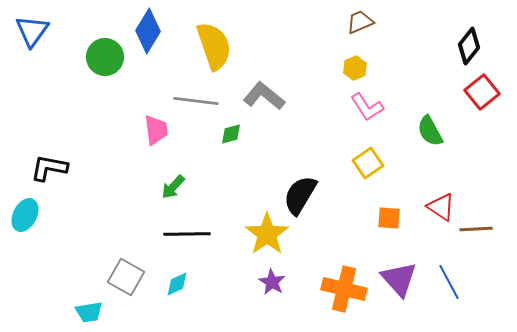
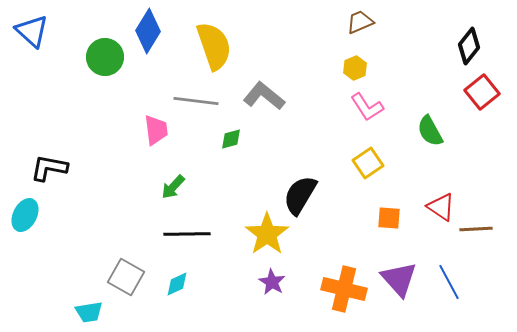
blue triangle: rotated 24 degrees counterclockwise
green diamond: moved 5 px down
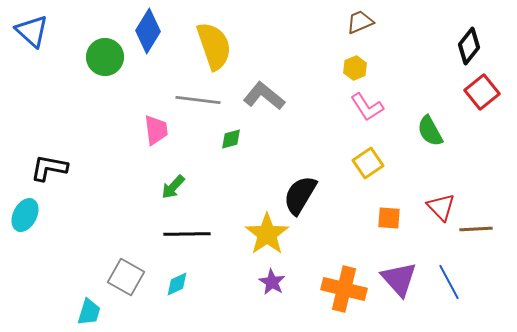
gray line: moved 2 px right, 1 px up
red triangle: rotated 12 degrees clockwise
cyan trapezoid: rotated 64 degrees counterclockwise
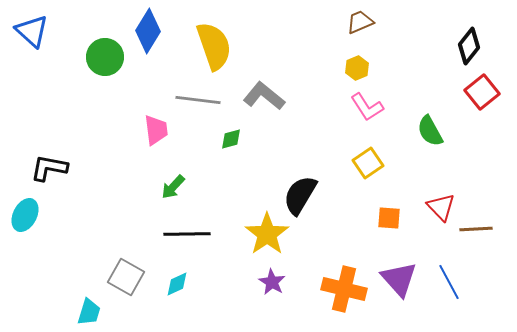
yellow hexagon: moved 2 px right
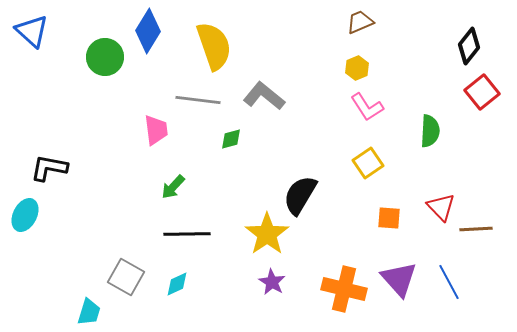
green semicircle: rotated 148 degrees counterclockwise
